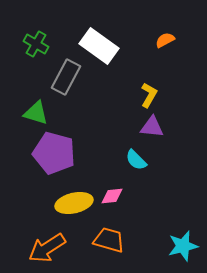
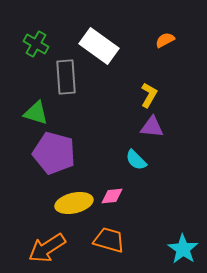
gray rectangle: rotated 32 degrees counterclockwise
cyan star: moved 3 px down; rotated 24 degrees counterclockwise
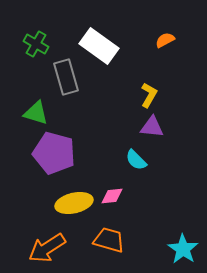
gray rectangle: rotated 12 degrees counterclockwise
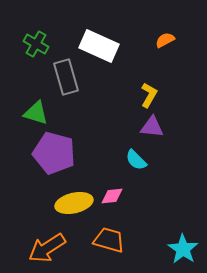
white rectangle: rotated 12 degrees counterclockwise
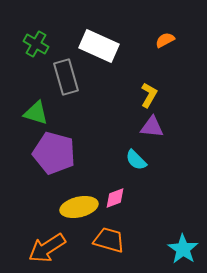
pink diamond: moved 3 px right, 2 px down; rotated 15 degrees counterclockwise
yellow ellipse: moved 5 px right, 4 px down
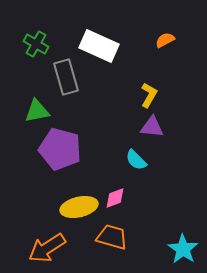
green triangle: moved 1 px right, 2 px up; rotated 28 degrees counterclockwise
purple pentagon: moved 6 px right, 4 px up
orange trapezoid: moved 3 px right, 3 px up
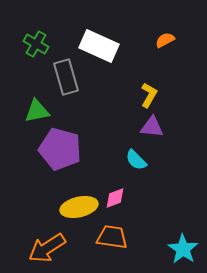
orange trapezoid: rotated 8 degrees counterclockwise
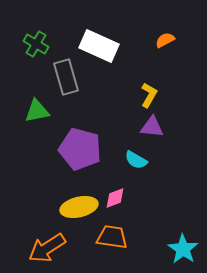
purple pentagon: moved 20 px right
cyan semicircle: rotated 15 degrees counterclockwise
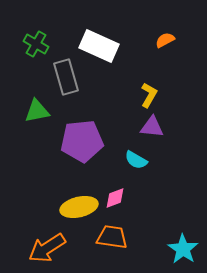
purple pentagon: moved 2 px right, 8 px up; rotated 21 degrees counterclockwise
